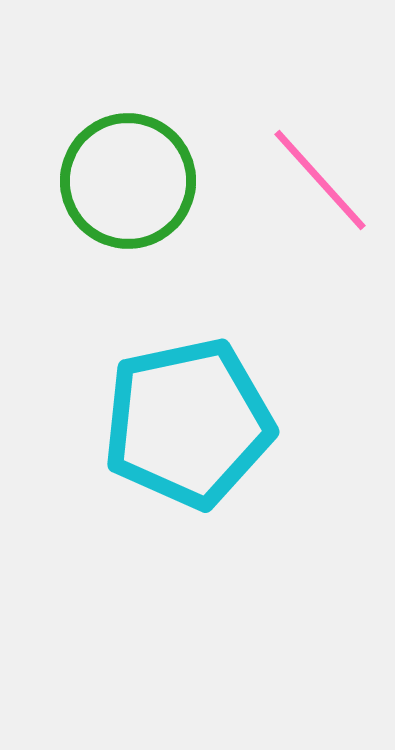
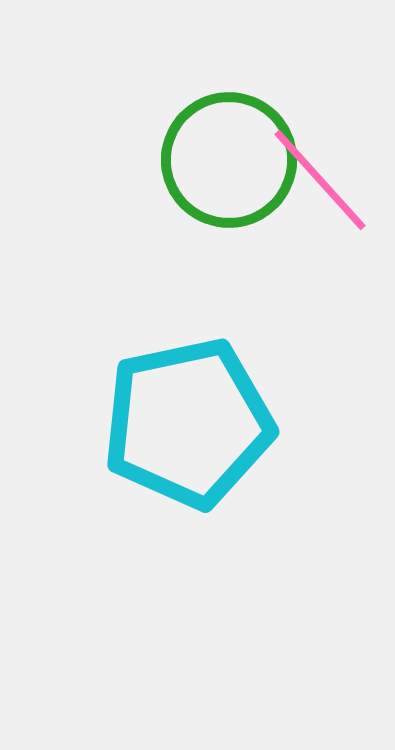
green circle: moved 101 px right, 21 px up
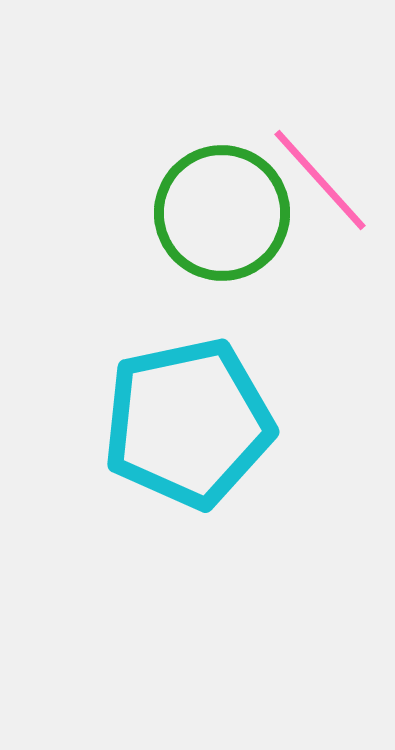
green circle: moved 7 px left, 53 px down
